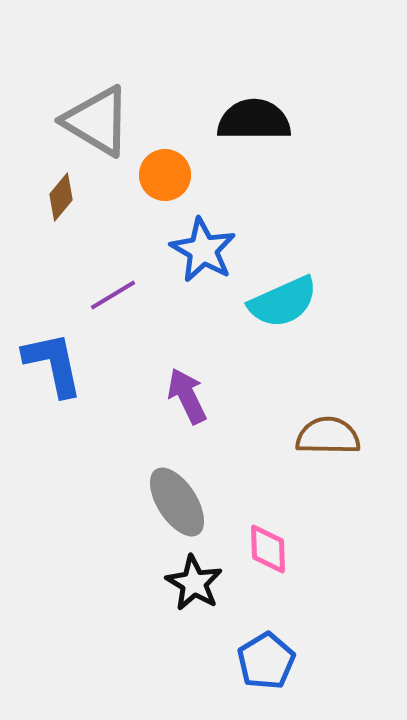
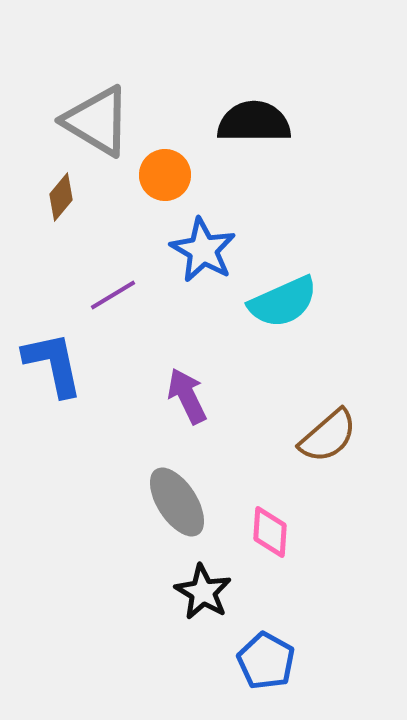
black semicircle: moved 2 px down
brown semicircle: rotated 138 degrees clockwise
pink diamond: moved 2 px right, 17 px up; rotated 6 degrees clockwise
black star: moved 9 px right, 9 px down
blue pentagon: rotated 12 degrees counterclockwise
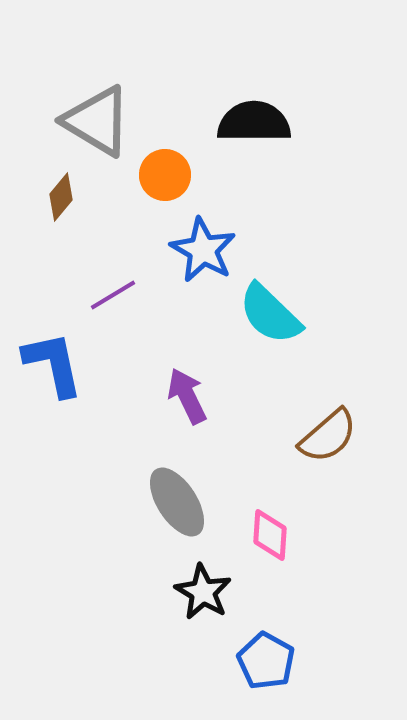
cyan semicircle: moved 13 px left, 12 px down; rotated 68 degrees clockwise
pink diamond: moved 3 px down
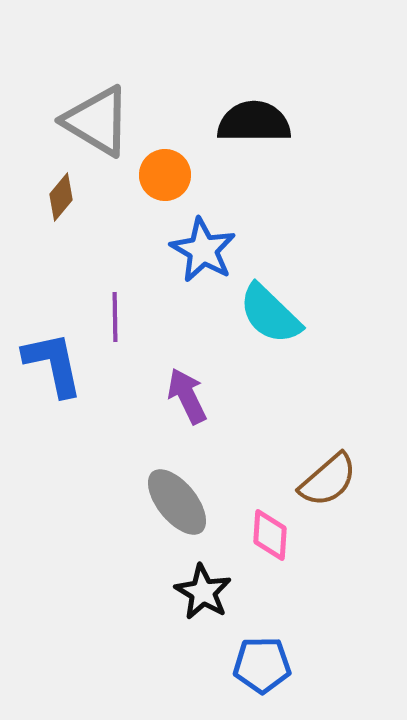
purple line: moved 2 px right, 22 px down; rotated 60 degrees counterclockwise
brown semicircle: moved 44 px down
gray ellipse: rotated 6 degrees counterclockwise
blue pentagon: moved 4 px left, 4 px down; rotated 30 degrees counterclockwise
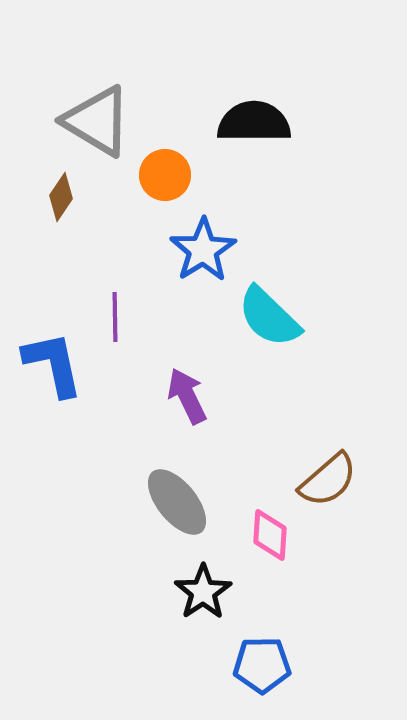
brown diamond: rotated 6 degrees counterclockwise
blue star: rotated 10 degrees clockwise
cyan semicircle: moved 1 px left, 3 px down
black star: rotated 8 degrees clockwise
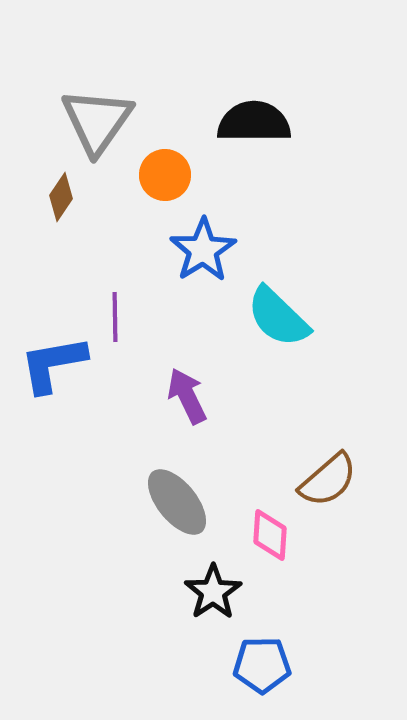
gray triangle: rotated 34 degrees clockwise
cyan semicircle: moved 9 px right
blue L-shape: rotated 88 degrees counterclockwise
black star: moved 10 px right
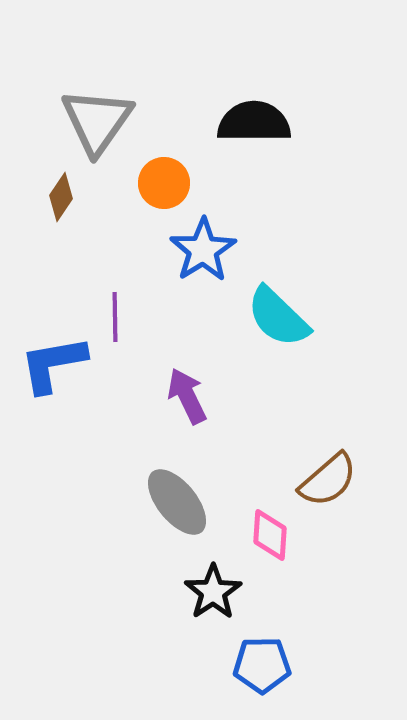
orange circle: moved 1 px left, 8 px down
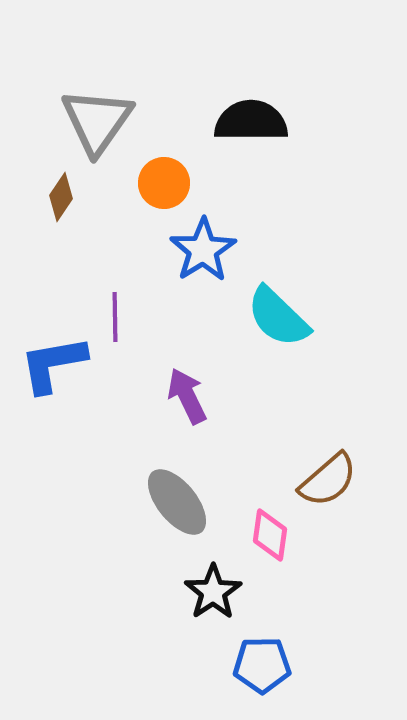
black semicircle: moved 3 px left, 1 px up
pink diamond: rotated 4 degrees clockwise
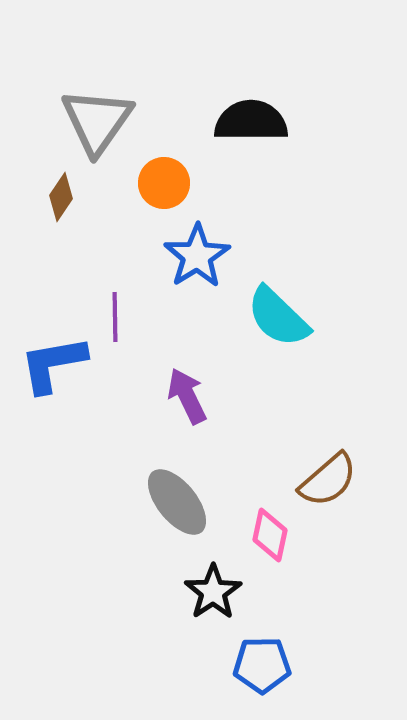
blue star: moved 6 px left, 6 px down
pink diamond: rotated 4 degrees clockwise
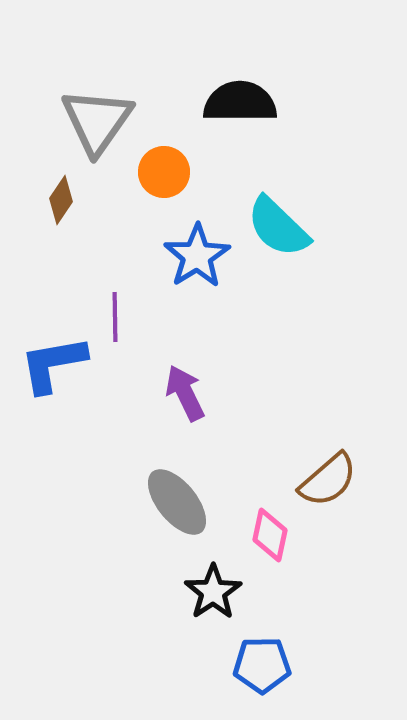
black semicircle: moved 11 px left, 19 px up
orange circle: moved 11 px up
brown diamond: moved 3 px down
cyan semicircle: moved 90 px up
purple arrow: moved 2 px left, 3 px up
